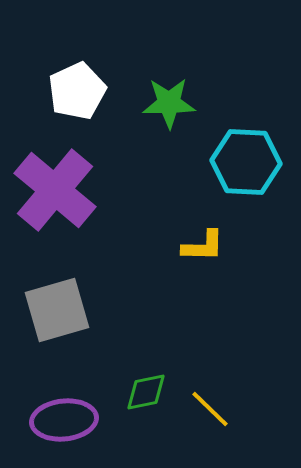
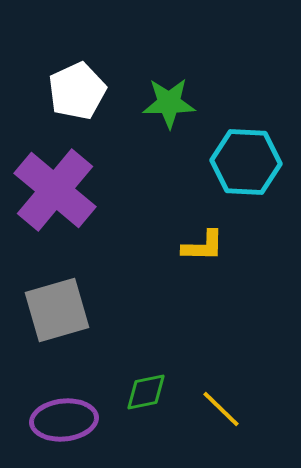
yellow line: moved 11 px right
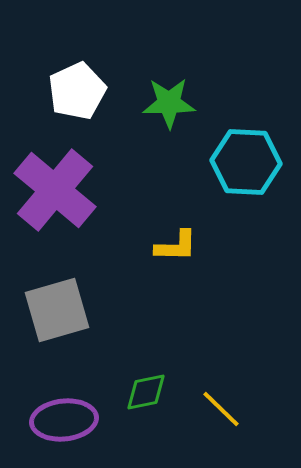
yellow L-shape: moved 27 px left
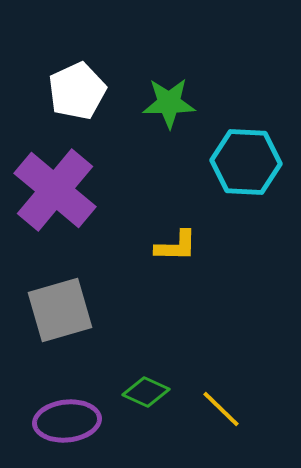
gray square: moved 3 px right
green diamond: rotated 36 degrees clockwise
purple ellipse: moved 3 px right, 1 px down
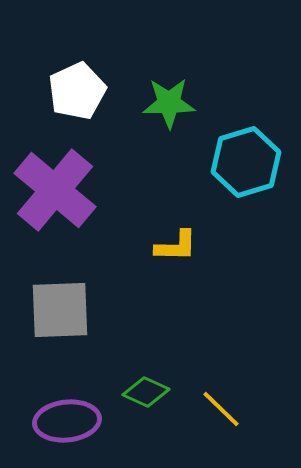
cyan hexagon: rotated 20 degrees counterclockwise
gray square: rotated 14 degrees clockwise
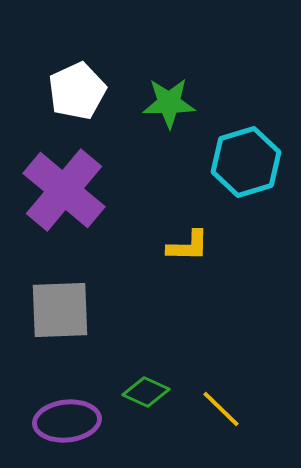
purple cross: moved 9 px right
yellow L-shape: moved 12 px right
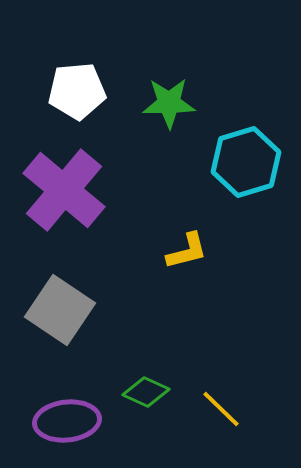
white pentagon: rotated 20 degrees clockwise
yellow L-shape: moved 1 px left, 5 px down; rotated 15 degrees counterclockwise
gray square: rotated 36 degrees clockwise
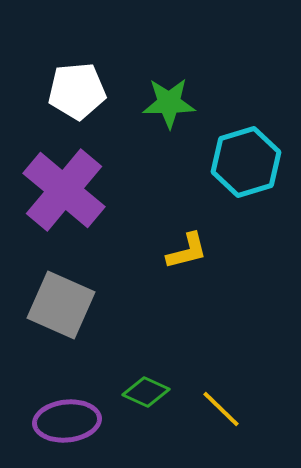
gray square: moved 1 px right, 5 px up; rotated 10 degrees counterclockwise
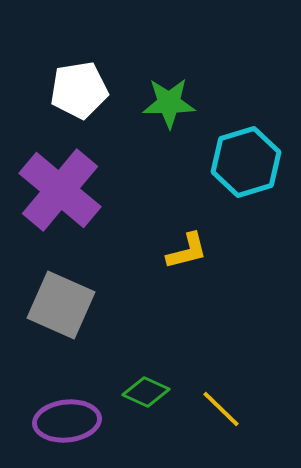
white pentagon: moved 2 px right, 1 px up; rotated 4 degrees counterclockwise
purple cross: moved 4 px left
